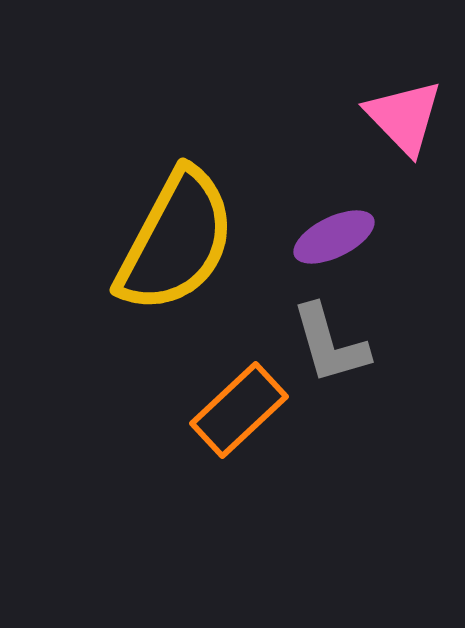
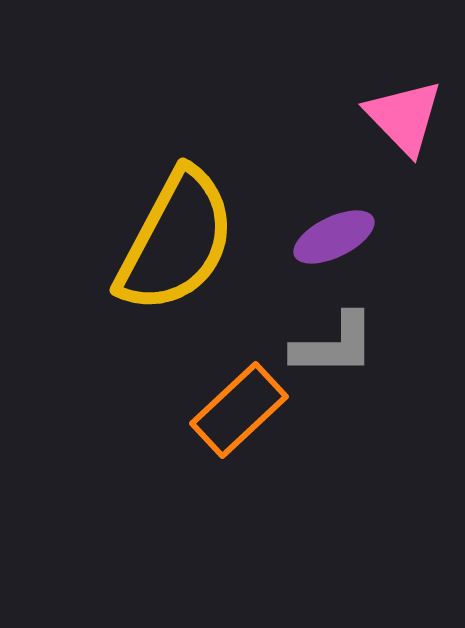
gray L-shape: moved 4 px right, 1 px down; rotated 74 degrees counterclockwise
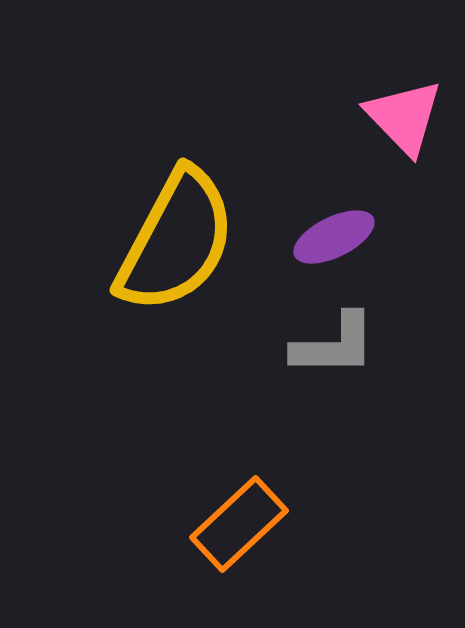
orange rectangle: moved 114 px down
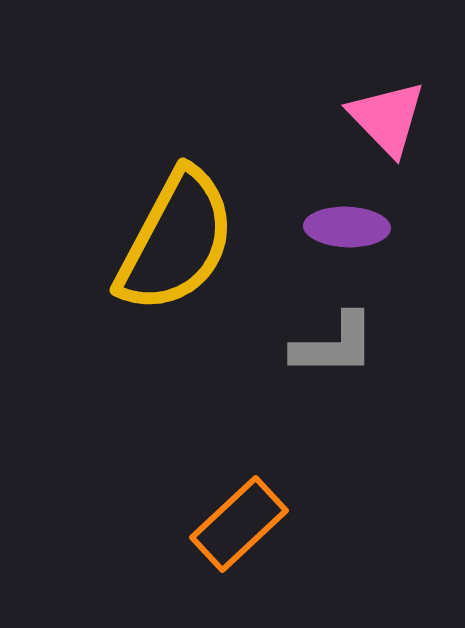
pink triangle: moved 17 px left, 1 px down
purple ellipse: moved 13 px right, 10 px up; rotated 28 degrees clockwise
